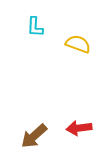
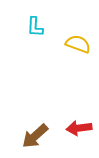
brown arrow: moved 1 px right
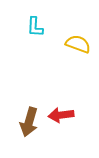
red arrow: moved 18 px left, 13 px up
brown arrow: moved 6 px left, 14 px up; rotated 32 degrees counterclockwise
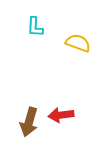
yellow semicircle: moved 1 px up
